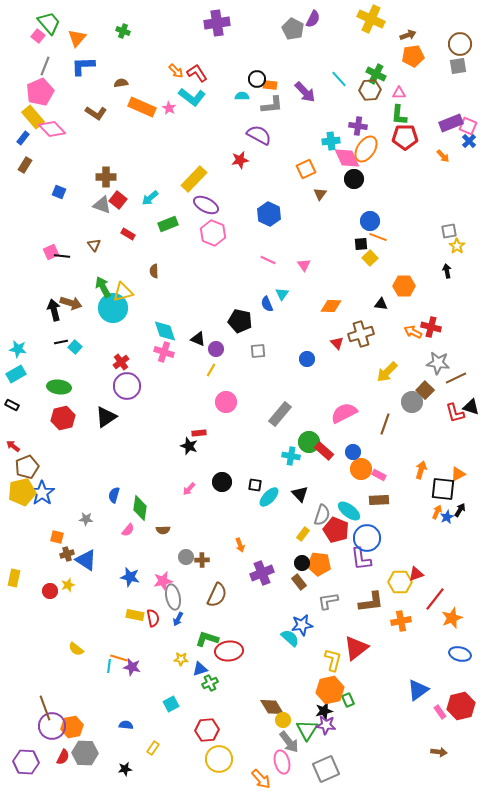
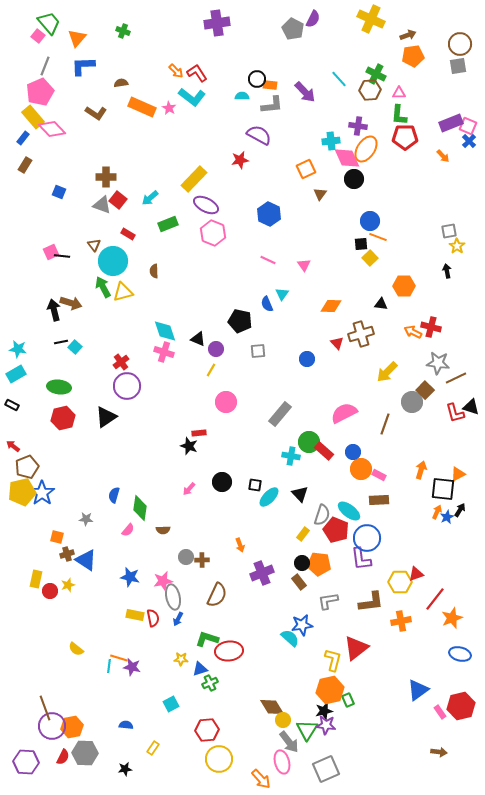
cyan circle at (113, 308): moved 47 px up
yellow rectangle at (14, 578): moved 22 px right, 1 px down
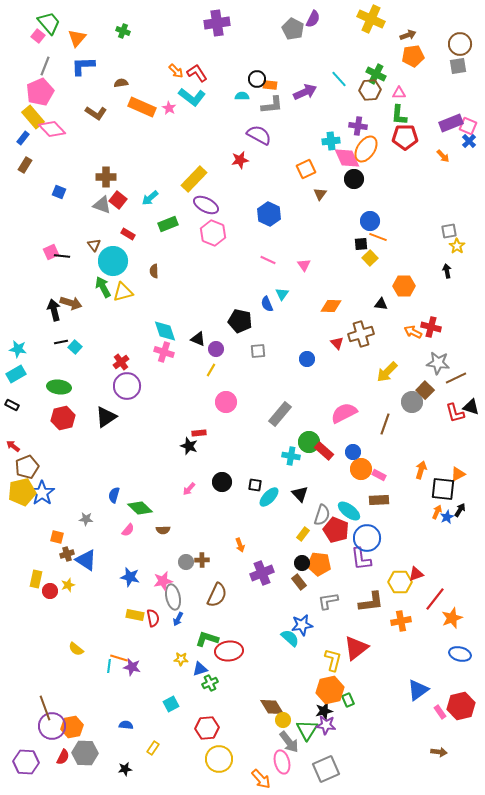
purple arrow at (305, 92): rotated 70 degrees counterclockwise
green diamond at (140, 508): rotated 55 degrees counterclockwise
gray circle at (186, 557): moved 5 px down
red hexagon at (207, 730): moved 2 px up
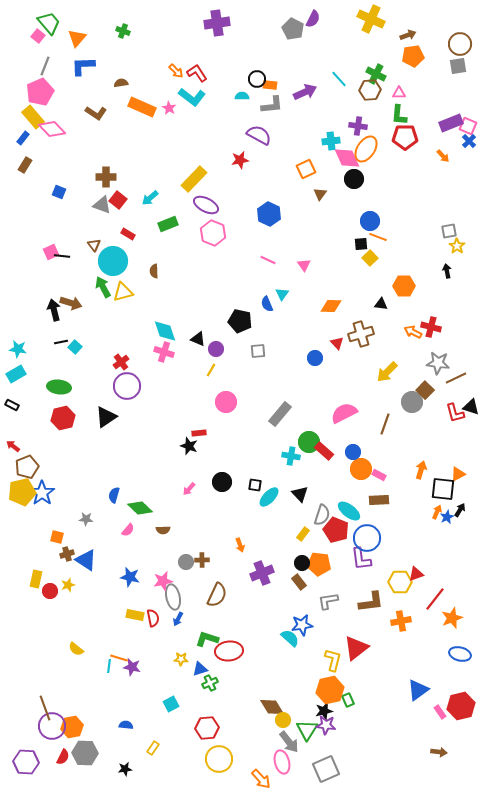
blue circle at (307, 359): moved 8 px right, 1 px up
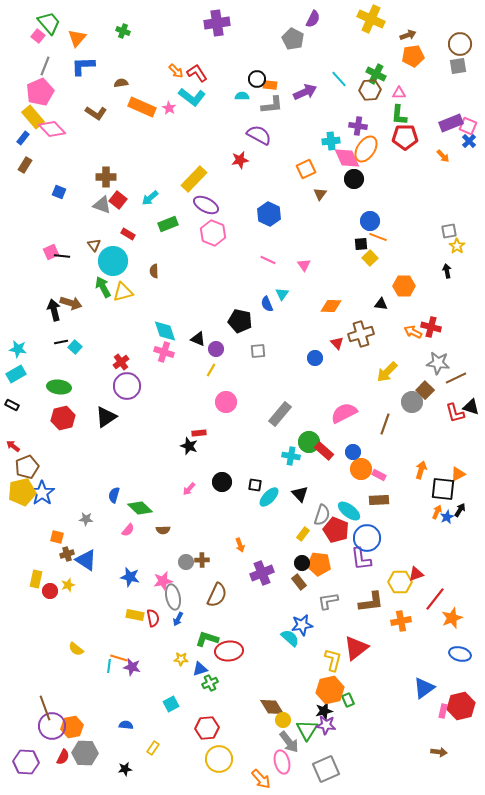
gray pentagon at (293, 29): moved 10 px down
blue triangle at (418, 690): moved 6 px right, 2 px up
pink rectangle at (440, 712): moved 3 px right, 1 px up; rotated 48 degrees clockwise
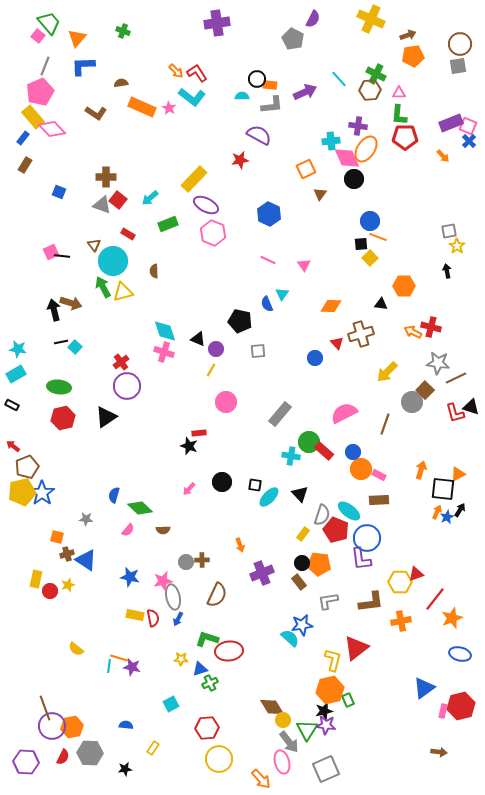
gray hexagon at (85, 753): moved 5 px right
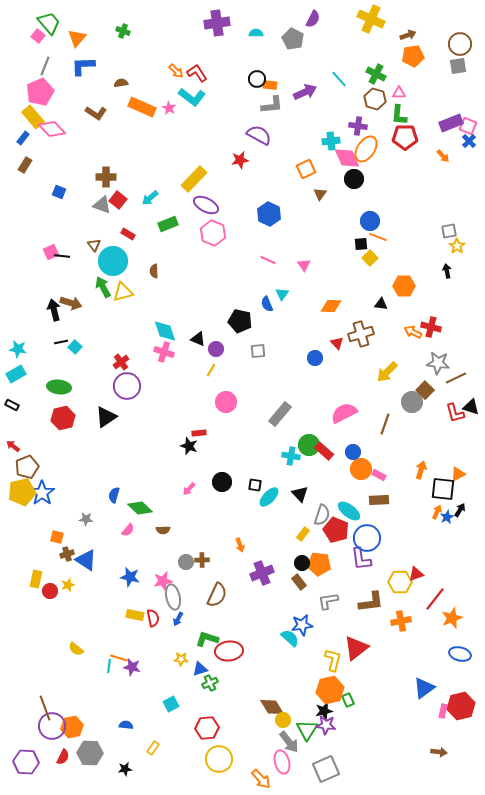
brown hexagon at (370, 90): moved 5 px right, 9 px down; rotated 20 degrees clockwise
cyan semicircle at (242, 96): moved 14 px right, 63 px up
green circle at (309, 442): moved 3 px down
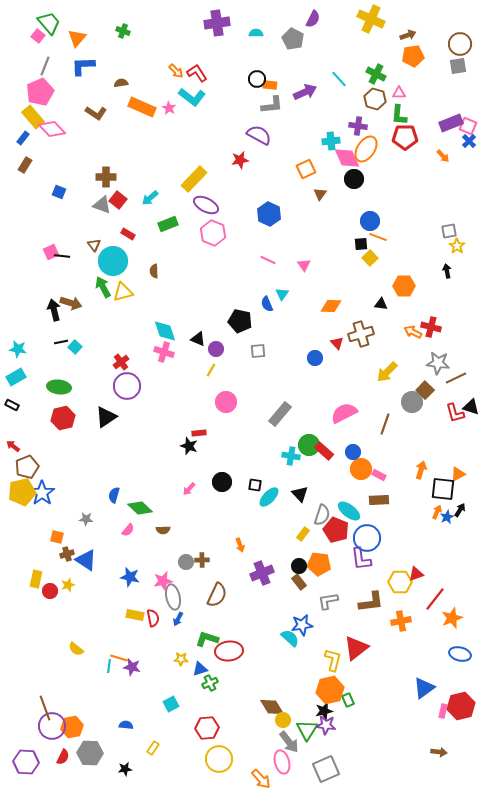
cyan rectangle at (16, 374): moved 3 px down
black circle at (302, 563): moved 3 px left, 3 px down
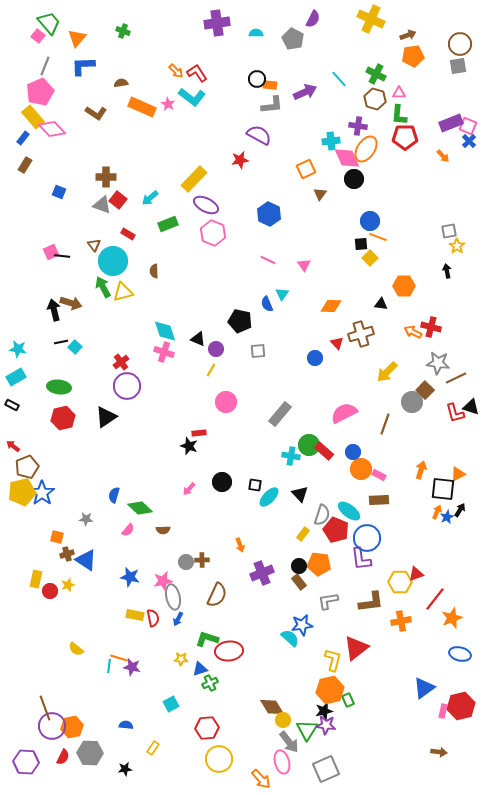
pink star at (169, 108): moved 1 px left, 4 px up
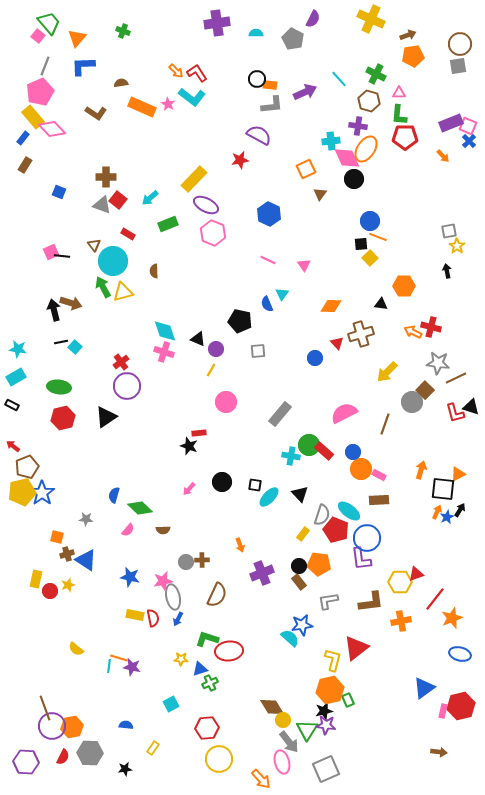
brown hexagon at (375, 99): moved 6 px left, 2 px down
